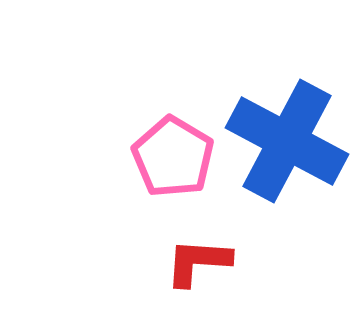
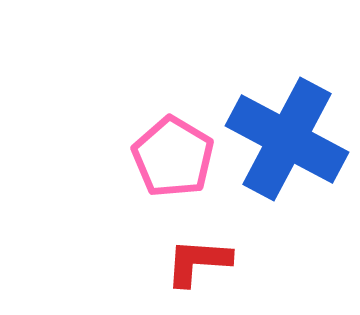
blue cross: moved 2 px up
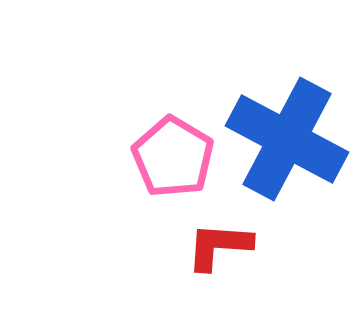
red L-shape: moved 21 px right, 16 px up
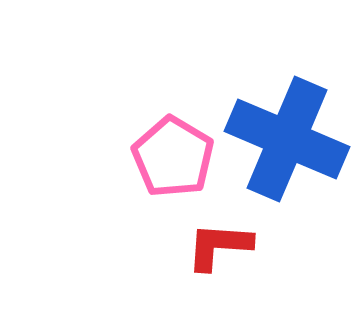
blue cross: rotated 5 degrees counterclockwise
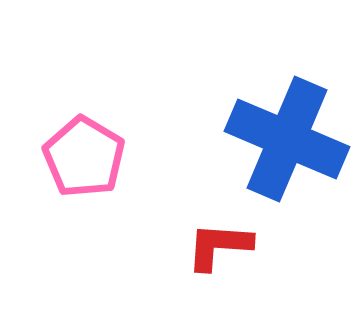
pink pentagon: moved 89 px left
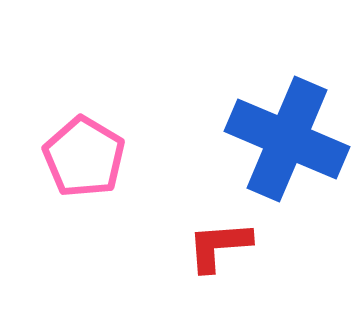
red L-shape: rotated 8 degrees counterclockwise
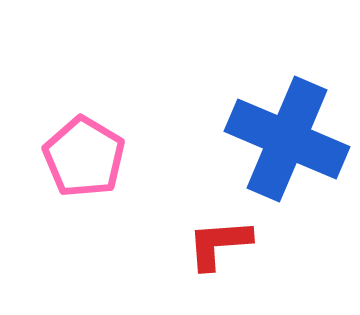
red L-shape: moved 2 px up
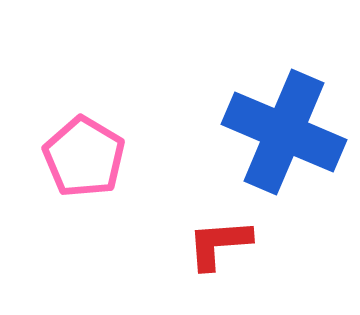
blue cross: moved 3 px left, 7 px up
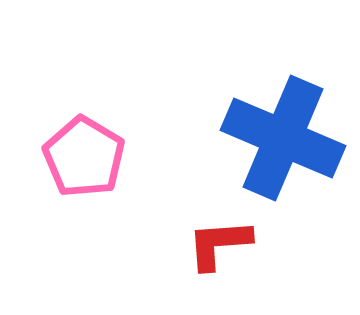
blue cross: moved 1 px left, 6 px down
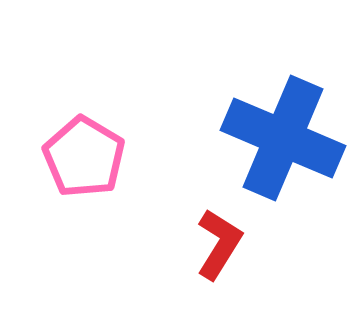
red L-shape: rotated 126 degrees clockwise
